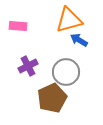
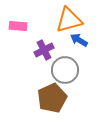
purple cross: moved 16 px right, 16 px up
gray circle: moved 1 px left, 2 px up
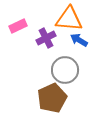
orange triangle: moved 1 px up; rotated 20 degrees clockwise
pink rectangle: rotated 30 degrees counterclockwise
purple cross: moved 2 px right, 12 px up
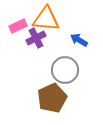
orange triangle: moved 23 px left
purple cross: moved 10 px left
